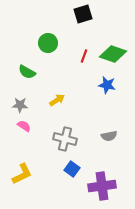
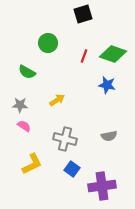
yellow L-shape: moved 10 px right, 10 px up
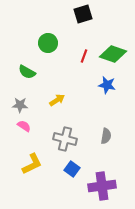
gray semicircle: moved 3 px left; rotated 70 degrees counterclockwise
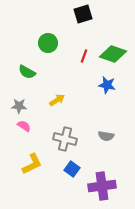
gray star: moved 1 px left, 1 px down
gray semicircle: rotated 91 degrees clockwise
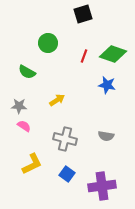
blue square: moved 5 px left, 5 px down
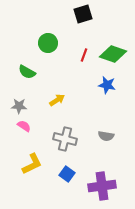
red line: moved 1 px up
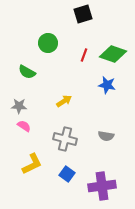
yellow arrow: moved 7 px right, 1 px down
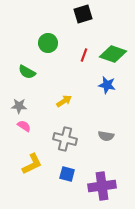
blue square: rotated 21 degrees counterclockwise
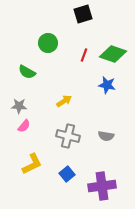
pink semicircle: rotated 96 degrees clockwise
gray cross: moved 3 px right, 3 px up
blue square: rotated 35 degrees clockwise
